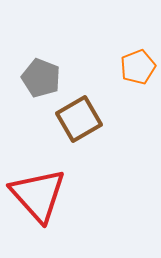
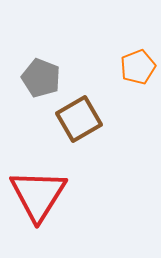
red triangle: rotated 14 degrees clockwise
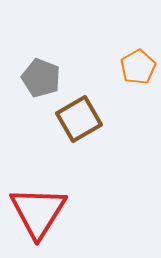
orange pentagon: rotated 8 degrees counterclockwise
red triangle: moved 17 px down
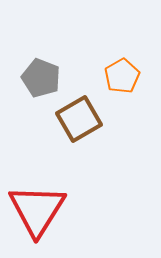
orange pentagon: moved 16 px left, 9 px down
red triangle: moved 1 px left, 2 px up
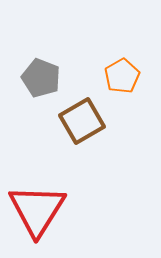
brown square: moved 3 px right, 2 px down
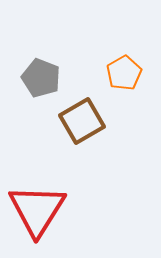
orange pentagon: moved 2 px right, 3 px up
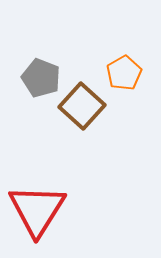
brown square: moved 15 px up; rotated 18 degrees counterclockwise
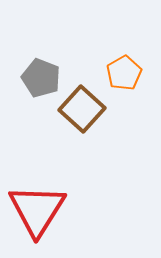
brown square: moved 3 px down
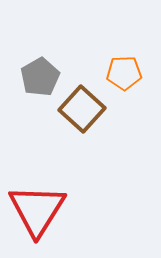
orange pentagon: rotated 28 degrees clockwise
gray pentagon: moved 1 px left, 1 px up; rotated 21 degrees clockwise
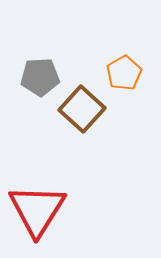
orange pentagon: rotated 28 degrees counterclockwise
gray pentagon: rotated 27 degrees clockwise
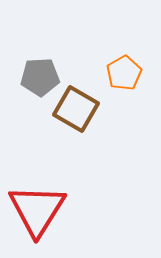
brown square: moved 6 px left; rotated 12 degrees counterclockwise
